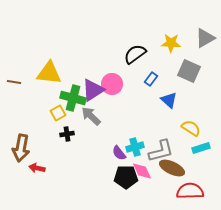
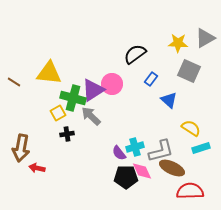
yellow star: moved 7 px right
brown line: rotated 24 degrees clockwise
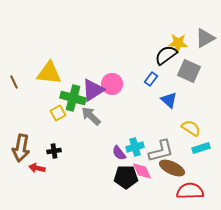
black semicircle: moved 31 px right, 1 px down
brown line: rotated 32 degrees clockwise
black cross: moved 13 px left, 17 px down
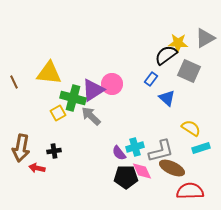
blue triangle: moved 2 px left, 2 px up
